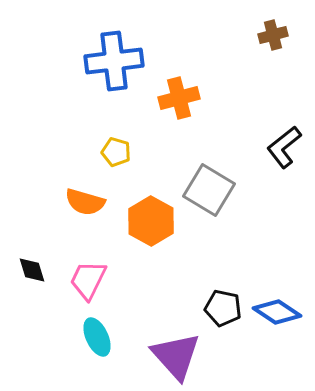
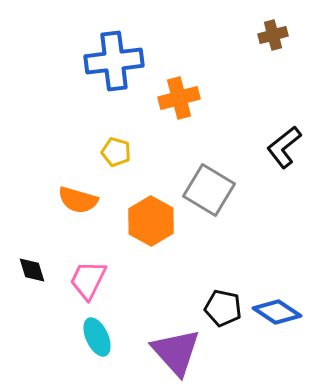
orange semicircle: moved 7 px left, 2 px up
purple triangle: moved 4 px up
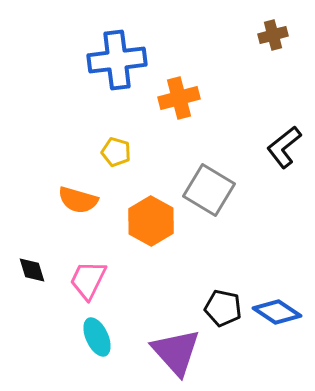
blue cross: moved 3 px right, 1 px up
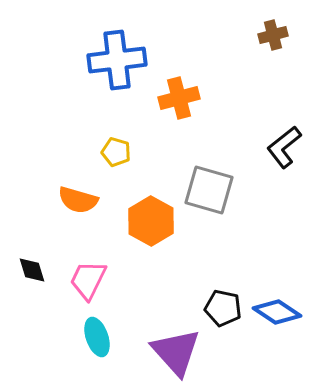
gray square: rotated 15 degrees counterclockwise
cyan ellipse: rotated 6 degrees clockwise
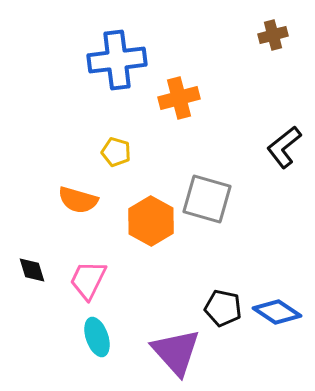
gray square: moved 2 px left, 9 px down
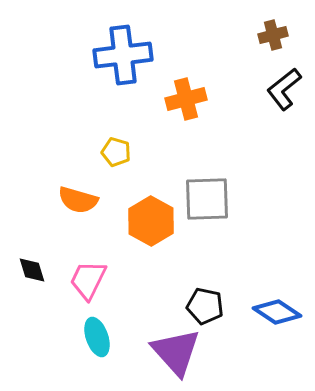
blue cross: moved 6 px right, 5 px up
orange cross: moved 7 px right, 1 px down
black L-shape: moved 58 px up
gray square: rotated 18 degrees counterclockwise
black pentagon: moved 18 px left, 2 px up
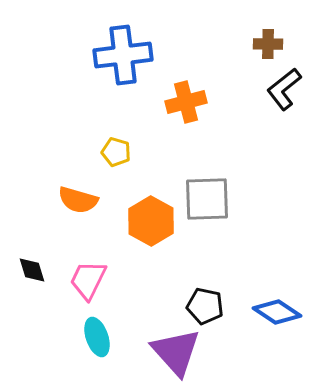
brown cross: moved 5 px left, 9 px down; rotated 16 degrees clockwise
orange cross: moved 3 px down
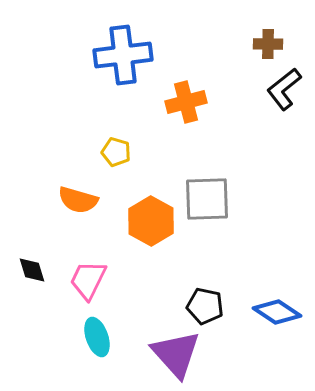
purple triangle: moved 2 px down
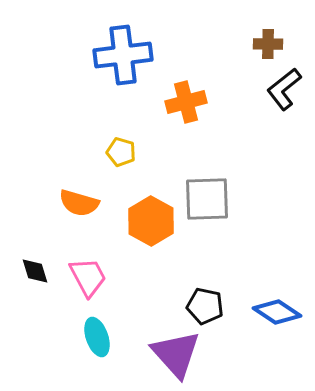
yellow pentagon: moved 5 px right
orange semicircle: moved 1 px right, 3 px down
black diamond: moved 3 px right, 1 px down
pink trapezoid: moved 3 px up; rotated 126 degrees clockwise
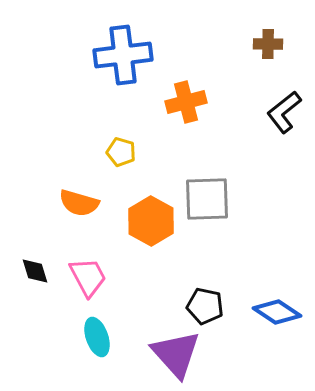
black L-shape: moved 23 px down
